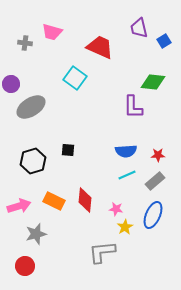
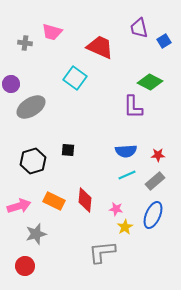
green diamond: moved 3 px left; rotated 20 degrees clockwise
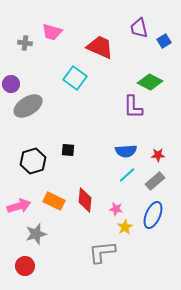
gray ellipse: moved 3 px left, 1 px up
cyan line: rotated 18 degrees counterclockwise
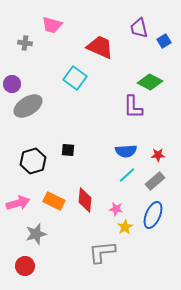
pink trapezoid: moved 7 px up
purple circle: moved 1 px right
pink arrow: moved 1 px left, 3 px up
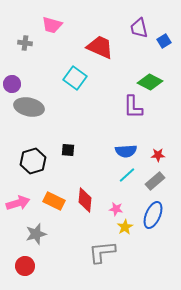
gray ellipse: moved 1 px right, 1 px down; rotated 44 degrees clockwise
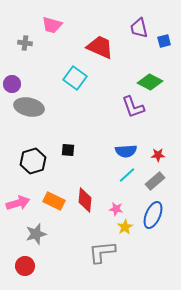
blue square: rotated 16 degrees clockwise
purple L-shape: rotated 20 degrees counterclockwise
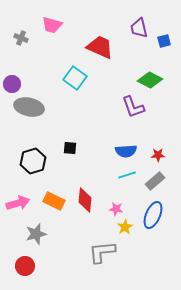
gray cross: moved 4 px left, 5 px up; rotated 16 degrees clockwise
green diamond: moved 2 px up
black square: moved 2 px right, 2 px up
cyan line: rotated 24 degrees clockwise
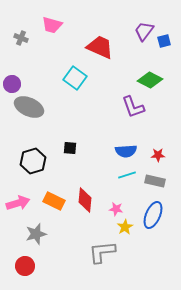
purple trapezoid: moved 5 px right, 3 px down; rotated 50 degrees clockwise
gray ellipse: rotated 12 degrees clockwise
gray rectangle: rotated 54 degrees clockwise
